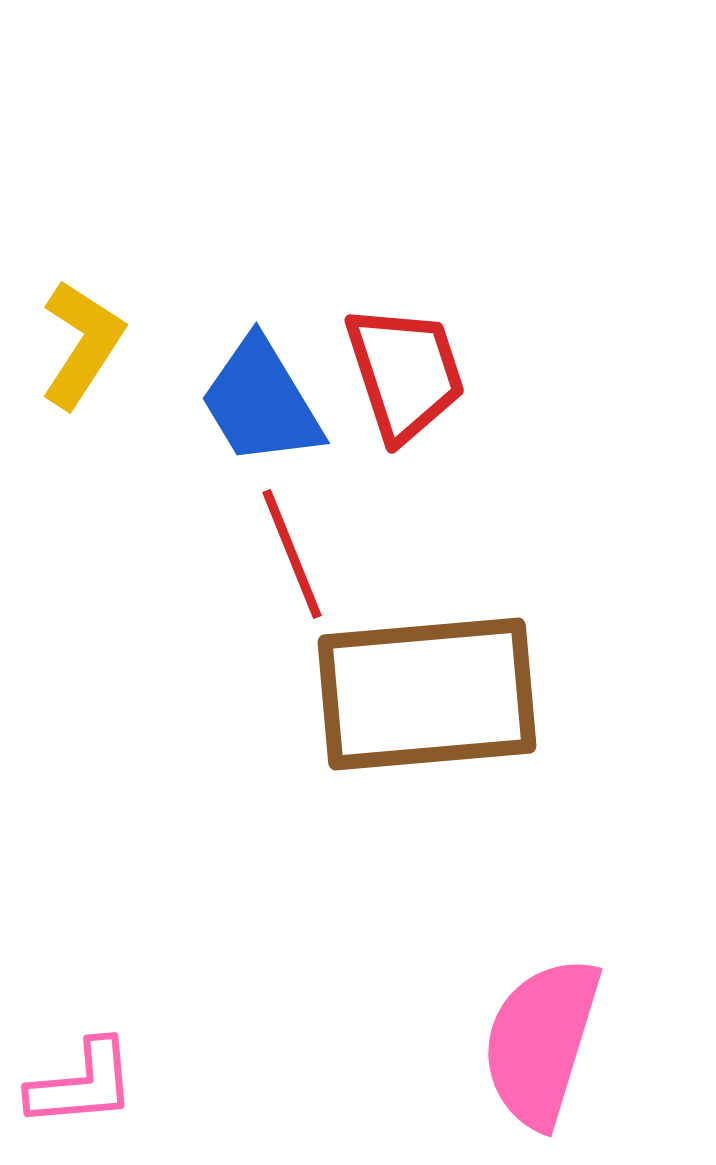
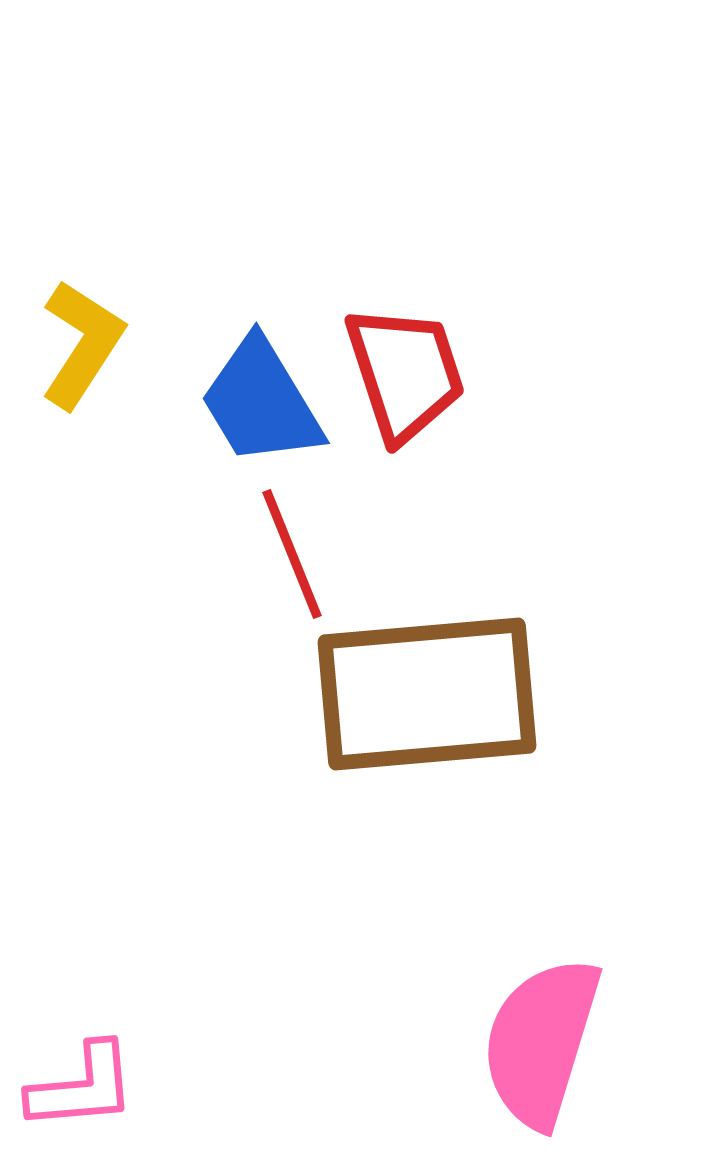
pink L-shape: moved 3 px down
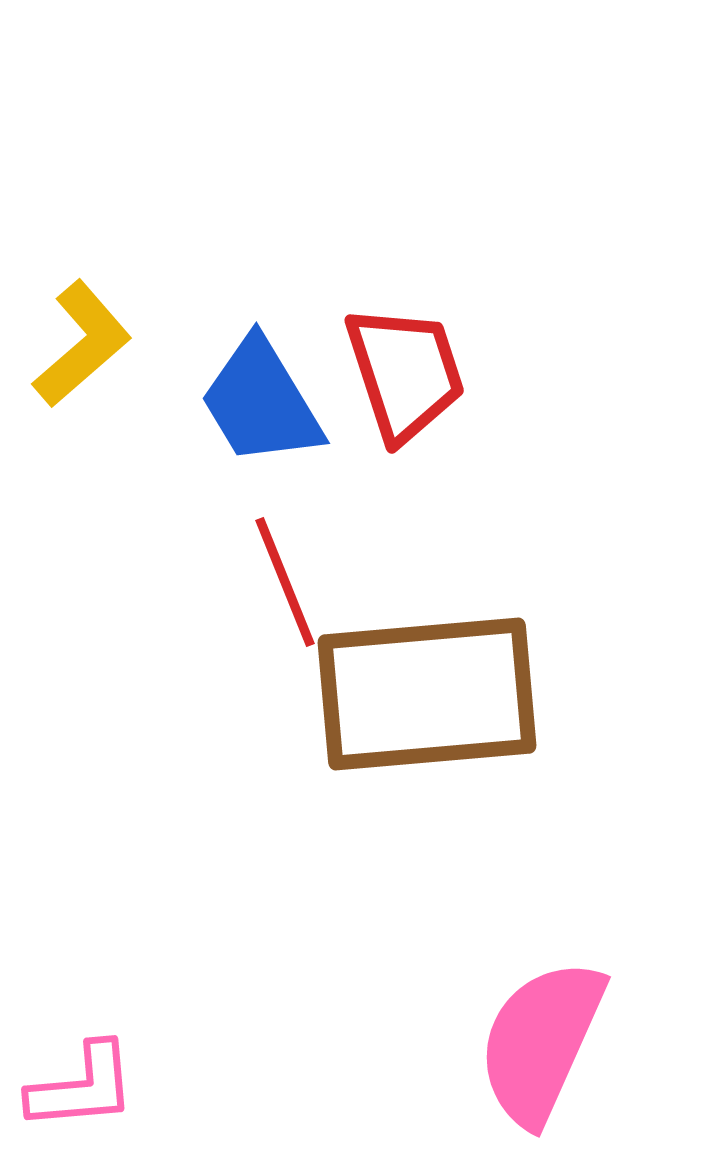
yellow L-shape: rotated 16 degrees clockwise
red line: moved 7 px left, 28 px down
pink semicircle: rotated 7 degrees clockwise
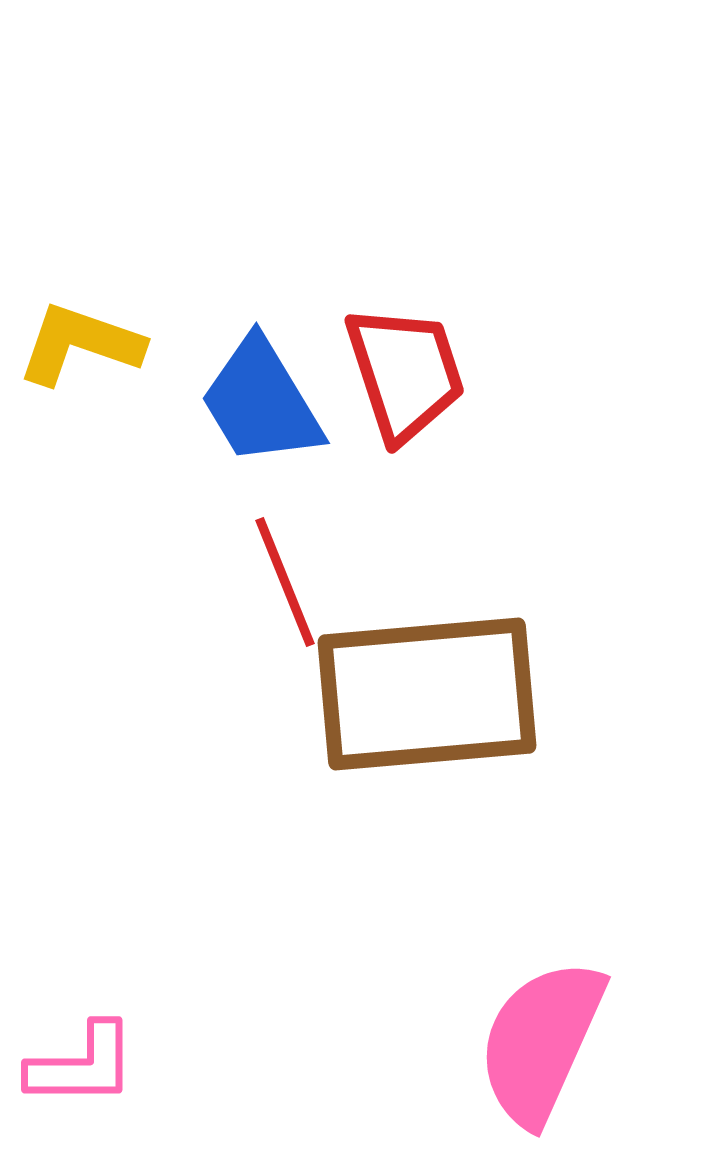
yellow L-shape: moved 2 px left; rotated 120 degrees counterclockwise
pink L-shape: moved 22 px up; rotated 5 degrees clockwise
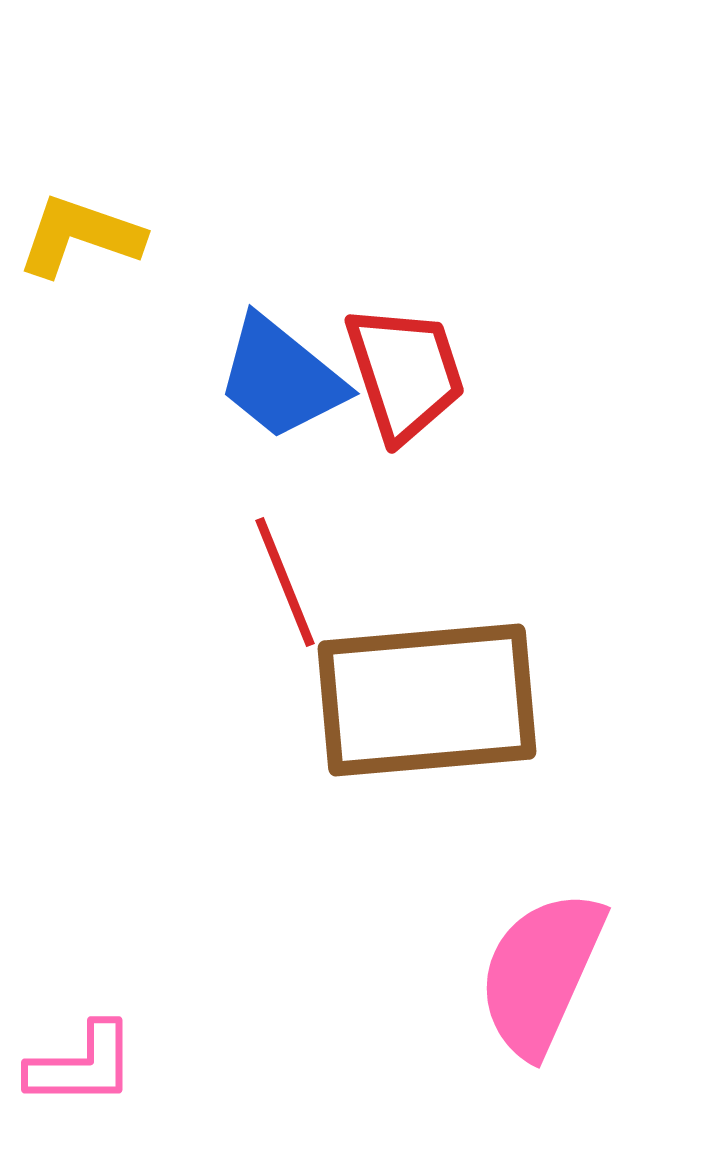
yellow L-shape: moved 108 px up
blue trapezoid: moved 20 px right, 24 px up; rotated 20 degrees counterclockwise
brown rectangle: moved 6 px down
pink semicircle: moved 69 px up
